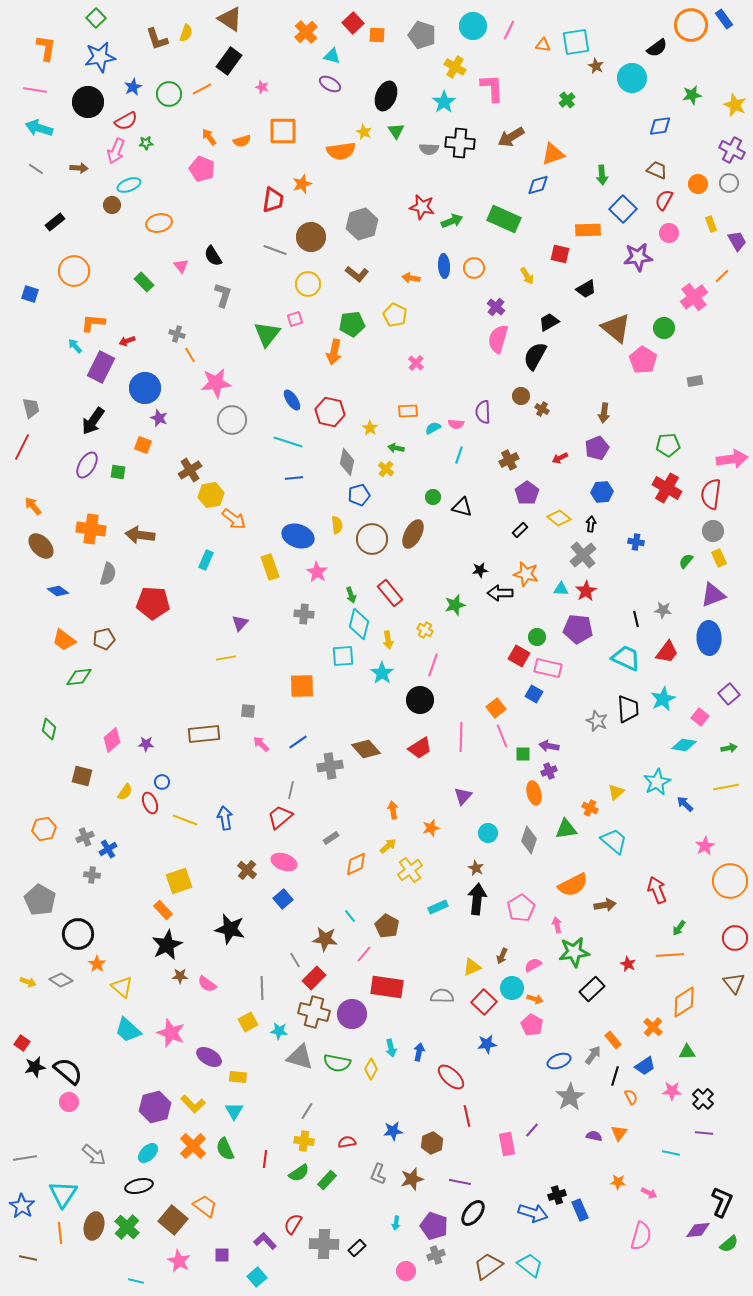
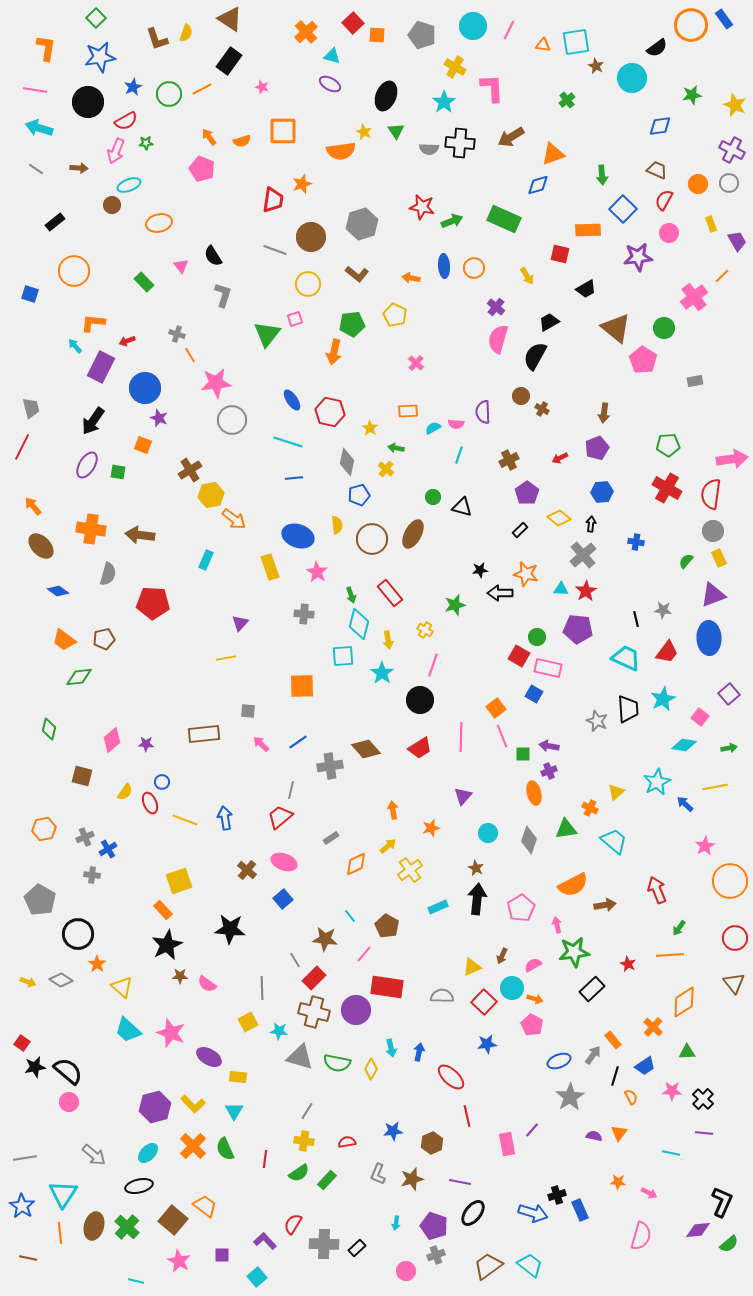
yellow line at (726, 787): moved 11 px left
black star at (230, 929): rotated 8 degrees counterclockwise
purple circle at (352, 1014): moved 4 px right, 4 px up
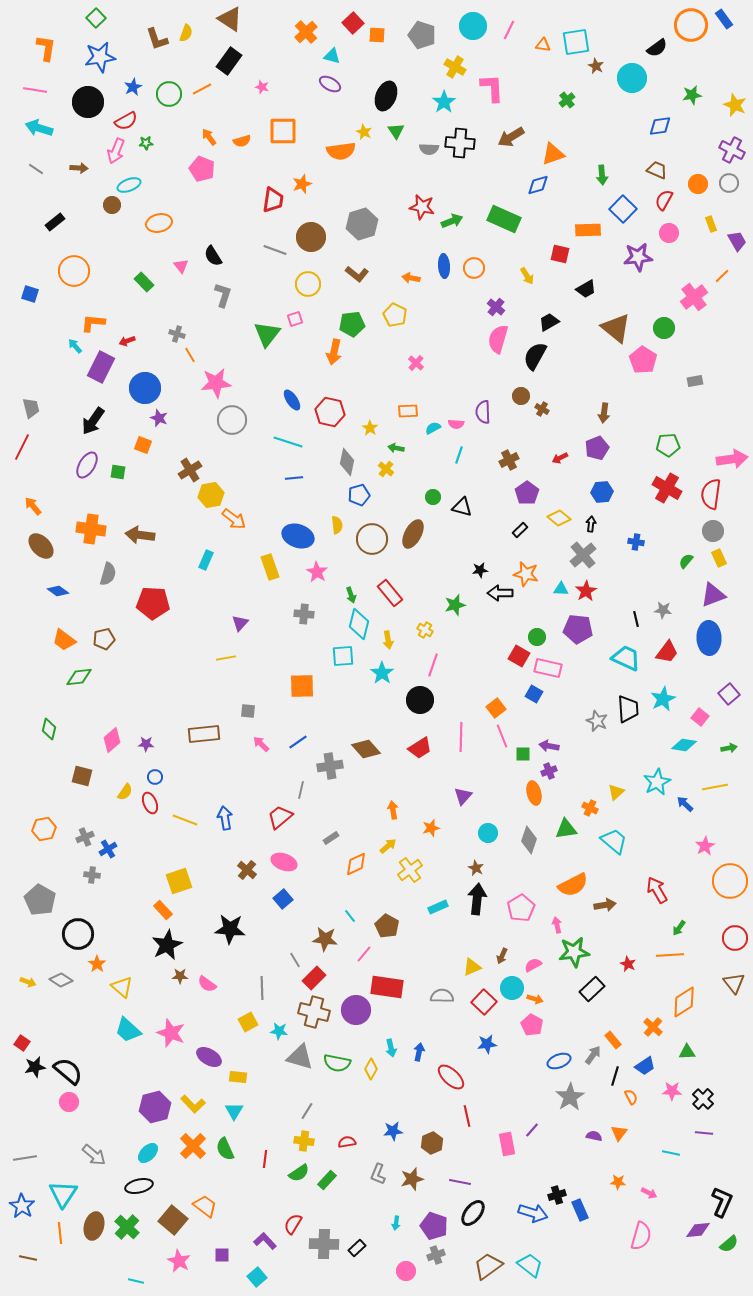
blue circle at (162, 782): moved 7 px left, 5 px up
gray line at (291, 790): moved 10 px right
red arrow at (657, 890): rotated 8 degrees counterclockwise
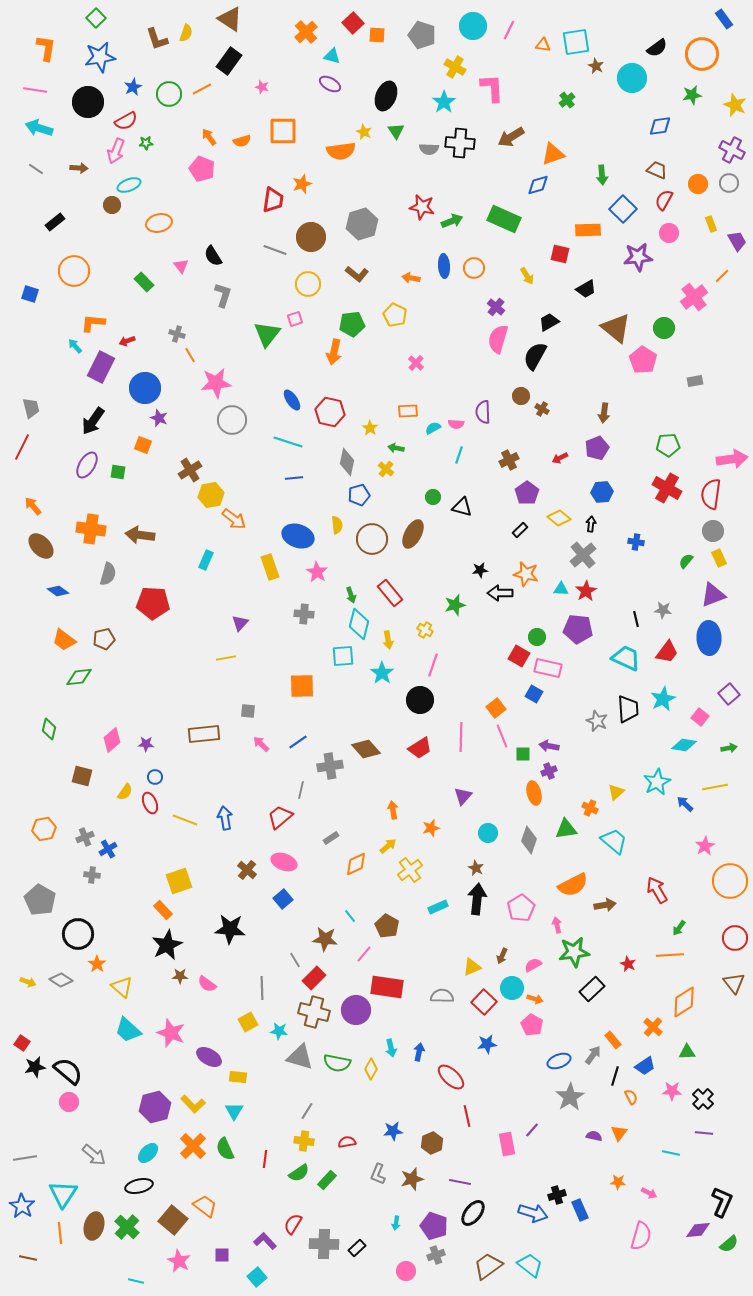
orange circle at (691, 25): moved 11 px right, 29 px down
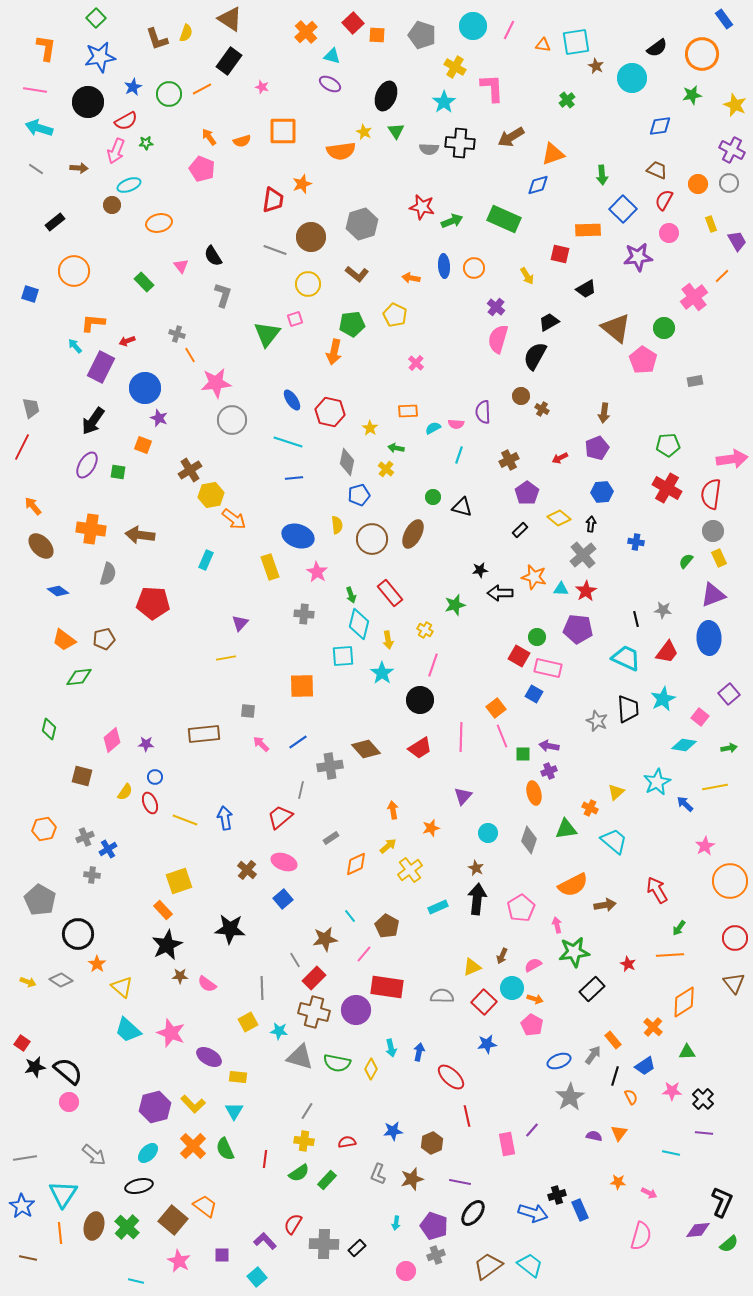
orange star at (526, 574): moved 8 px right, 3 px down
brown star at (325, 939): rotated 15 degrees counterclockwise
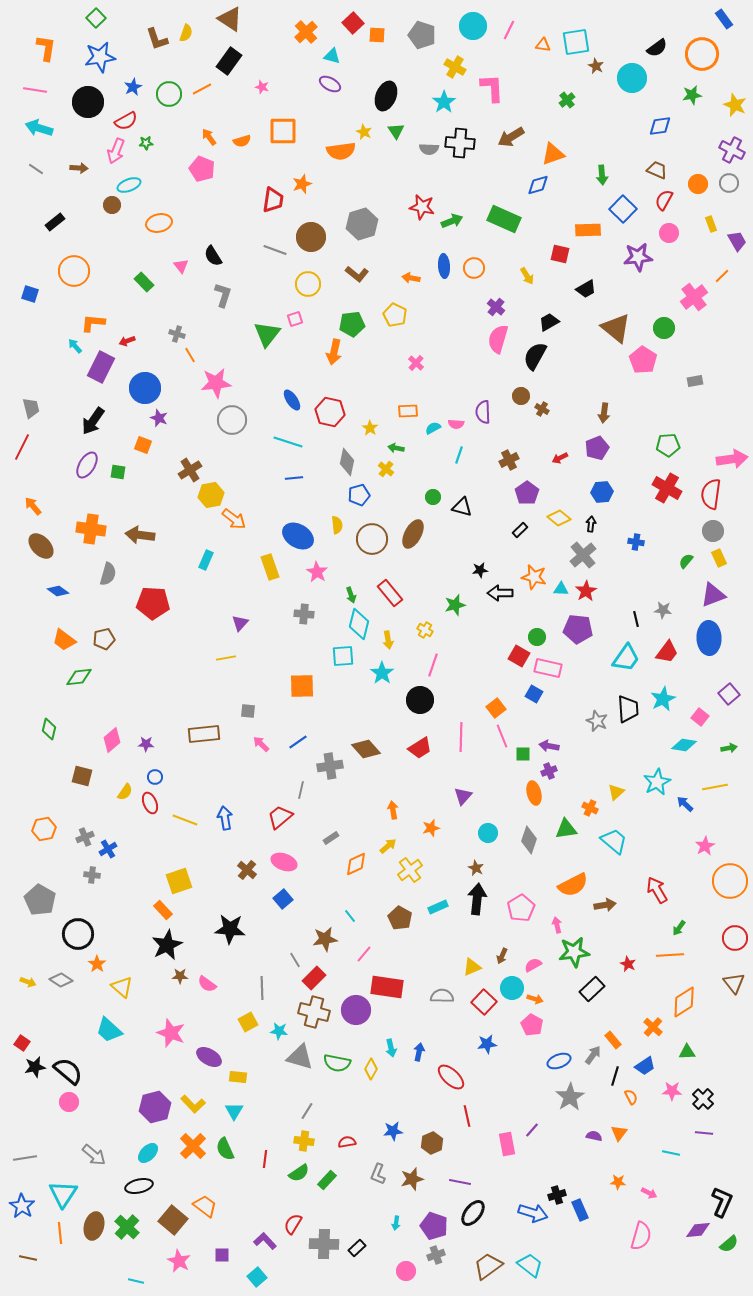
blue ellipse at (298, 536): rotated 12 degrees clockwise
cyan trapezoid at (626, 658): rotated 100 degrees clockwise
brown pentagon at (387, 926): moved 13 px right, 8 px up
cyan trapezoid at (128, 1030): moved 19 px left
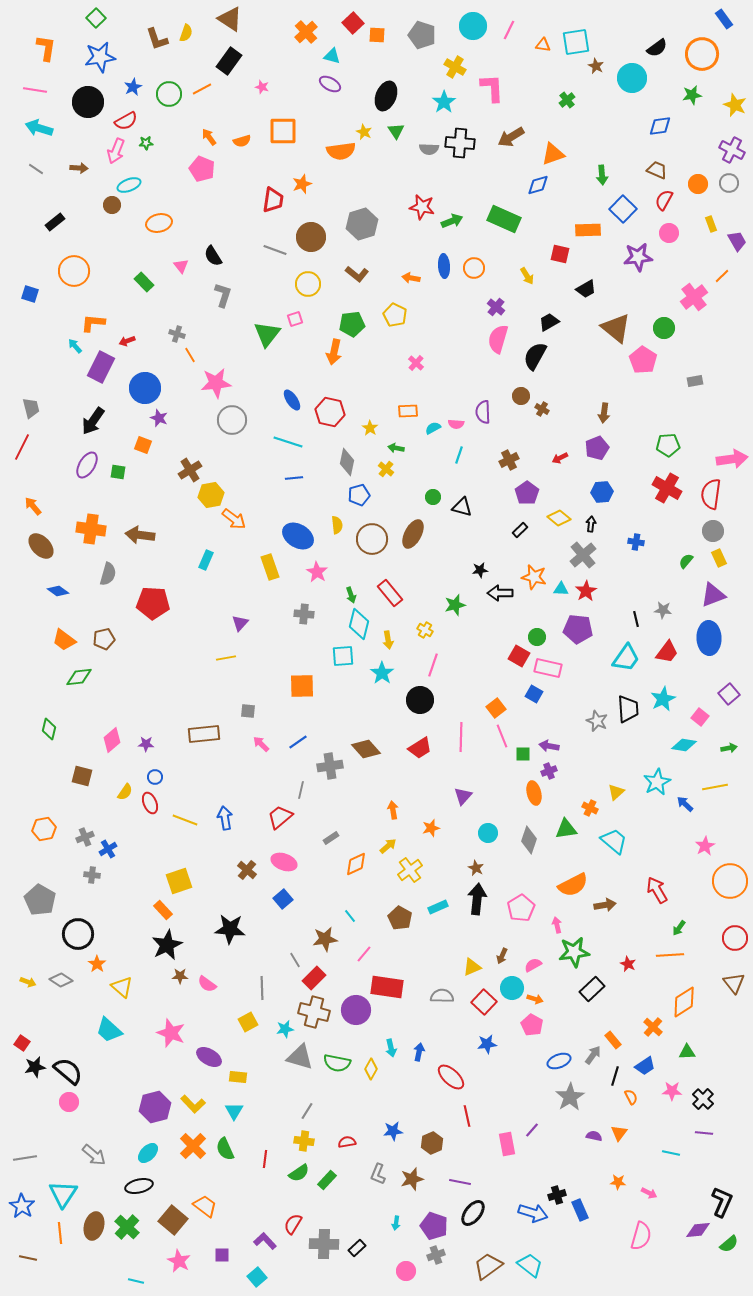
cyan star at (279, 1031): moved 6 px right, 2 px up; rotated 18 degrees counterclockwise
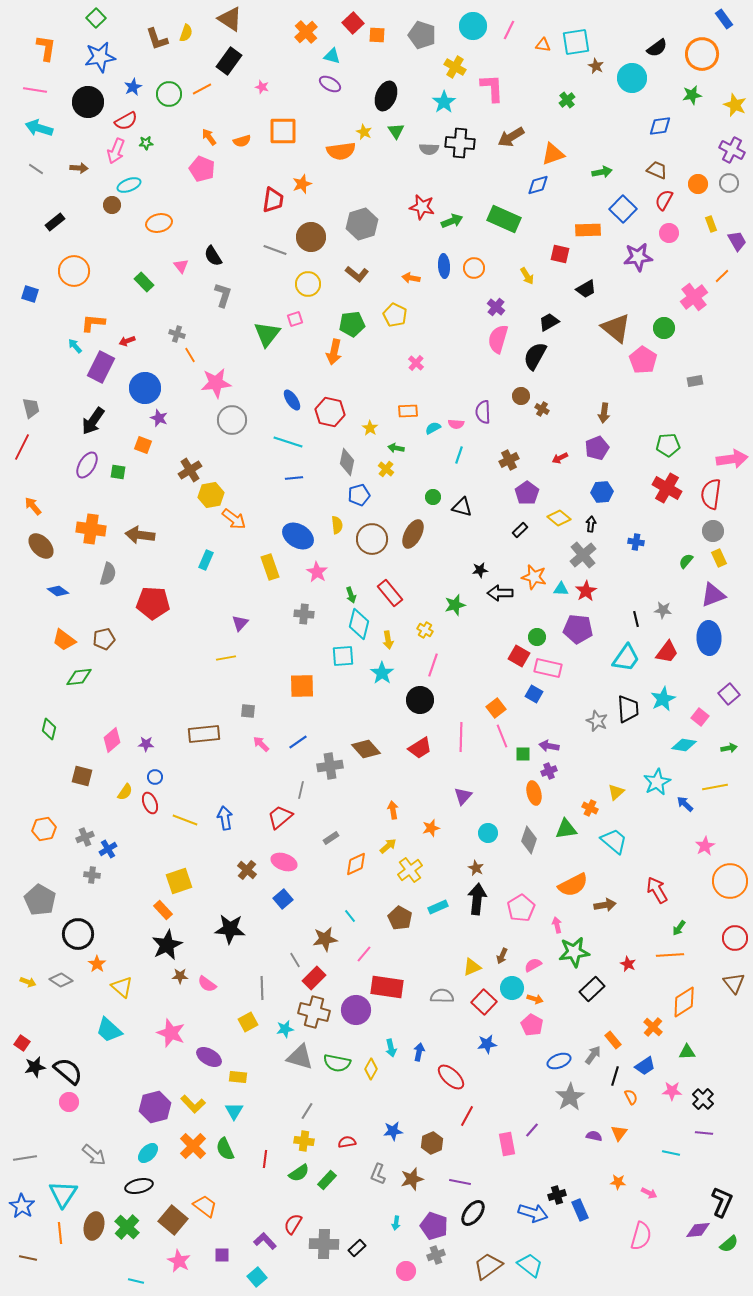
green arrow at (602, 175): moved 3 px up; rotated 96 degrees counterclockwise
red line at (467, 1116): rotated 40 degrees clockwise
